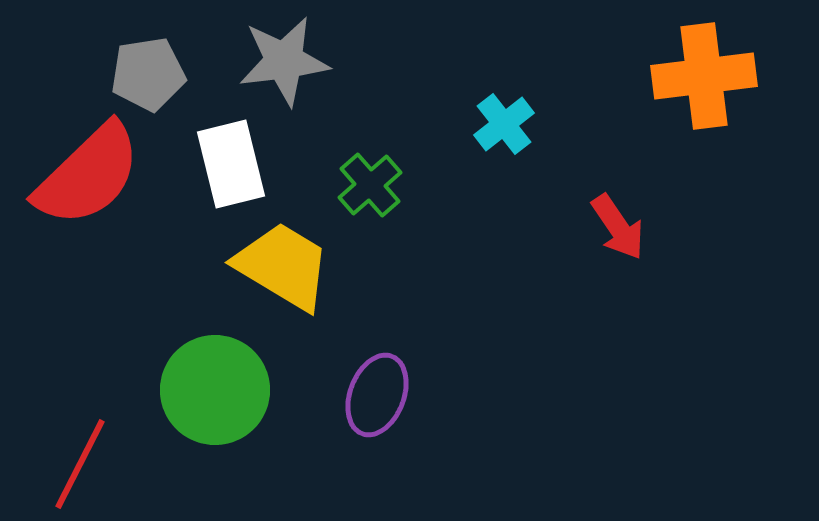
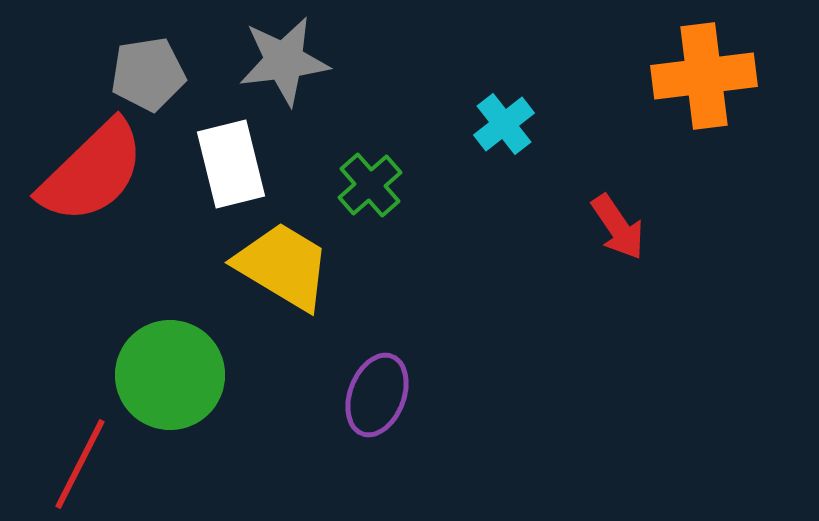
red semicircle: moved 4 px right, 3 px up
green circle: moved 45 px left, 15 px up
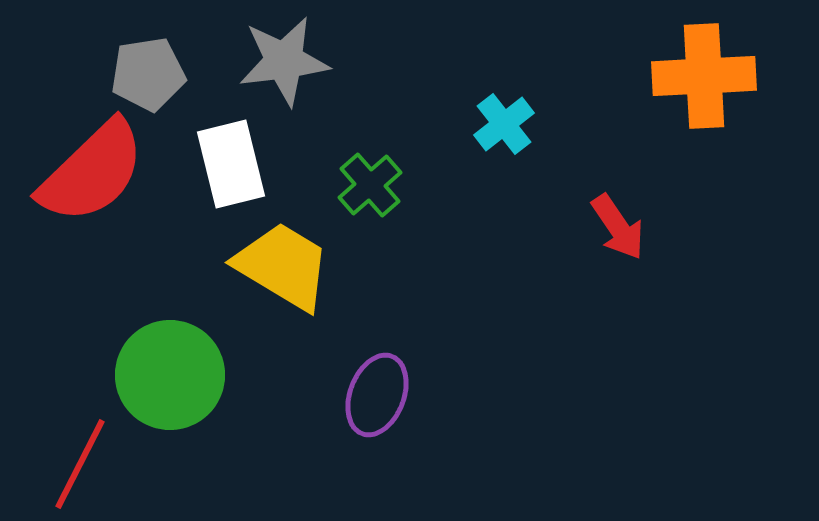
orange cross: rotated 4 degrees clockwise
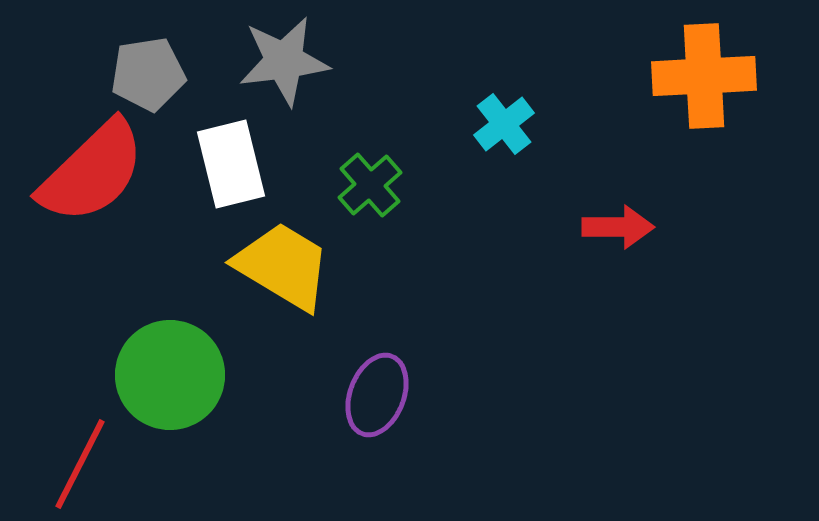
red arrow: rotated 56 degrees counterclockwise
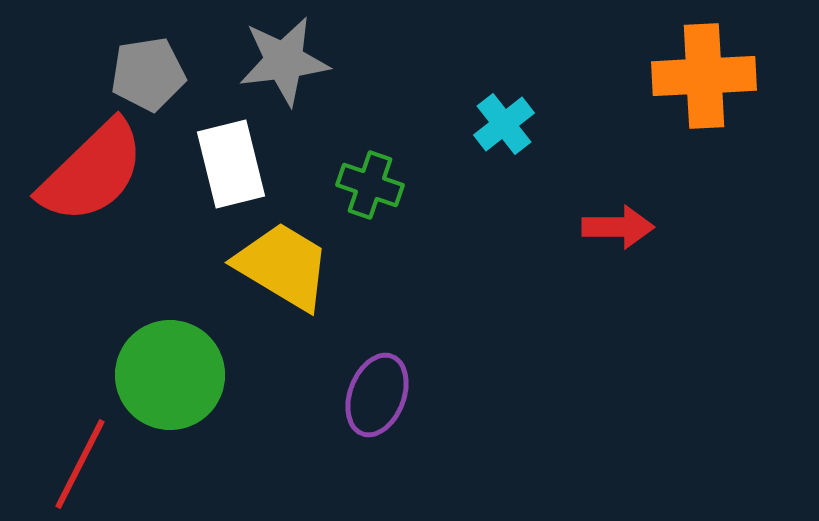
green cross: rotated 30 degrees counterclockwise
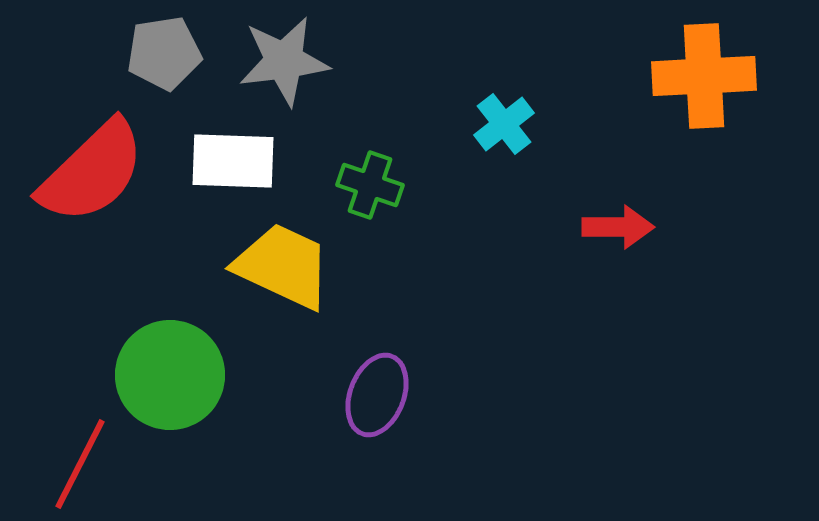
gray pentagon: moved 16 px right, 21 px up
white rectangle: moved 2 px right, 3 px up; rotated 74 degrees counterclockwise
yellow trapezoid: rotated 6 degrees counterclockwise
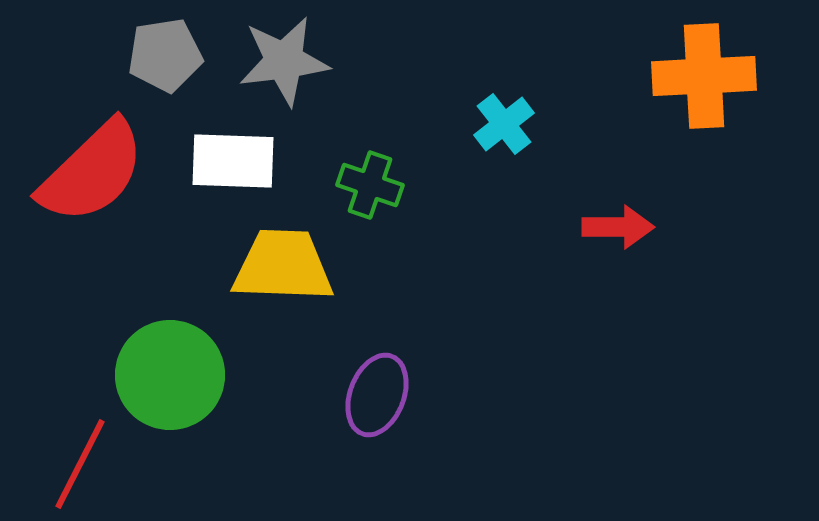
gray pentagon: moved 1 px right, 2 px down
yellow trapezoid: rotated 23 degrees counterclockwise
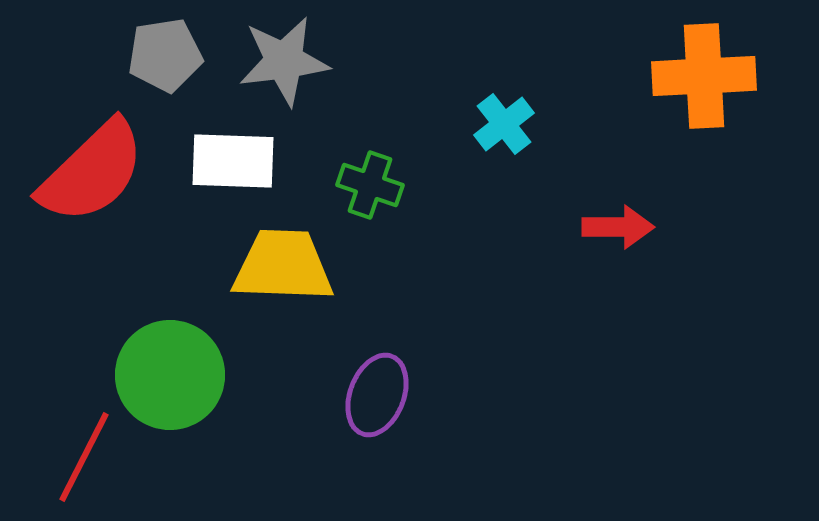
red line: moved 4 px right, 7 px up
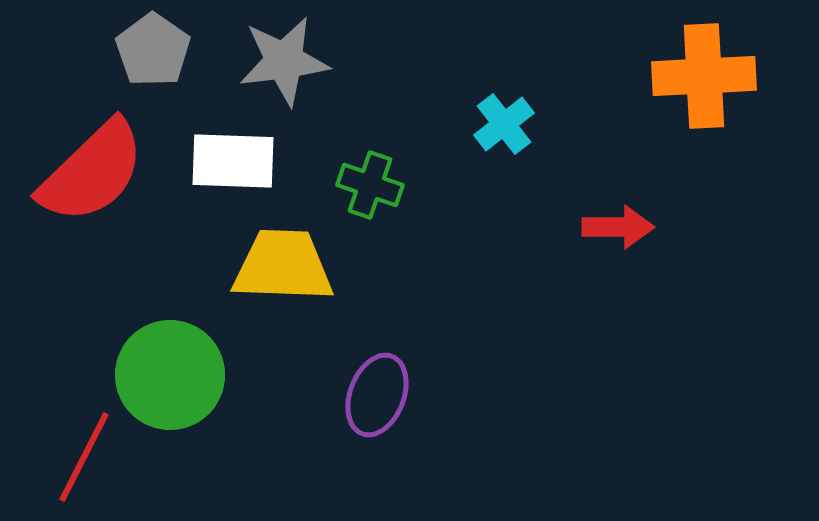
gray pentagon: moved 12 px left, 5 px up; rotated 28 degrees counterclockwise
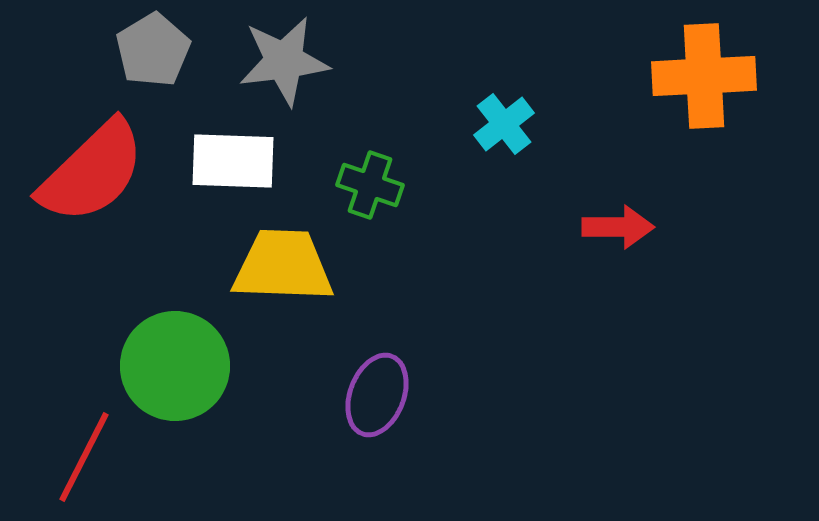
gray pentagon: rotated 6 degrees clockwise
green circle: moved 5 px right, 9 px up
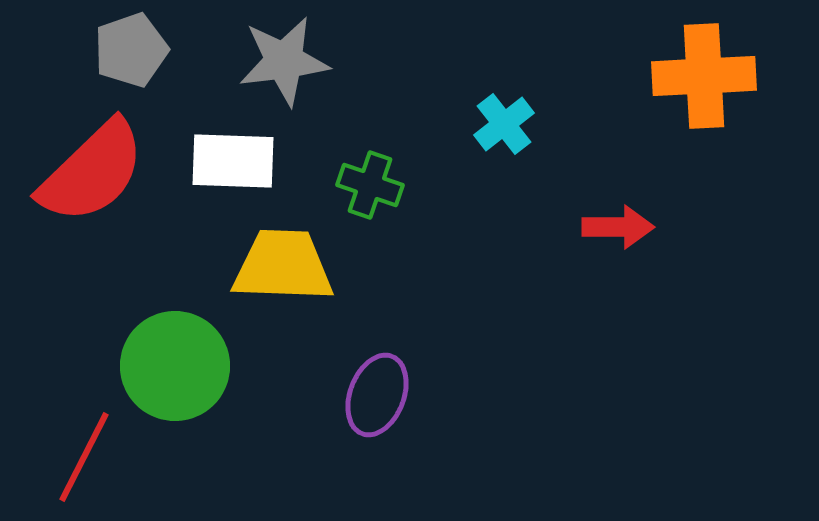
gray pentagon: moved 22 px left; rotated 12 degrees clockwise
